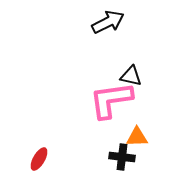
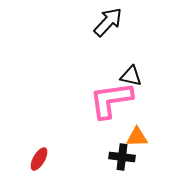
black arrow: rotated 20 degrees counterclockwise
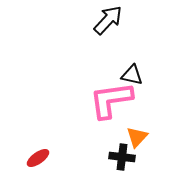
black arrow: moved 2 px up
black triangle: moved 1 px right, 1 px up
orange triangle: rotated 45 degrees counterclockwise
red ellipse: moved 1 px left, 1 px up; rotated 25 degrees clockwise
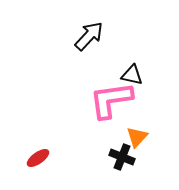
black arrow: moved 19 px left, 16 px down
black cross: rotated 15 degrees clockwise
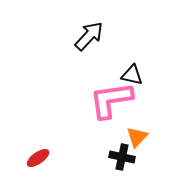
black cross: rotated 10 degrees counterclockwise
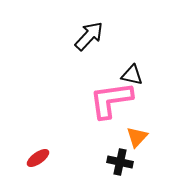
black cross: moved 2 px left, 5 px down
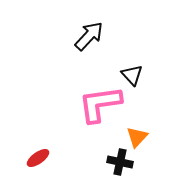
black triangle: rotated 35 degrees clockwise
pink L-shape: moved 11 px left, 4 px down
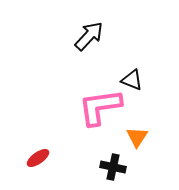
black triangle: moved 5 px down; rotated 25 degrees counterclockwise
pink L-shape: moved 3 px down
orange triangle: rotated 10 degrees counterclockwise
black cross: moved 7 px left, 5 px down
